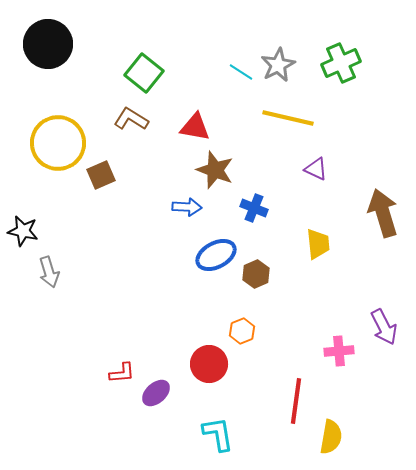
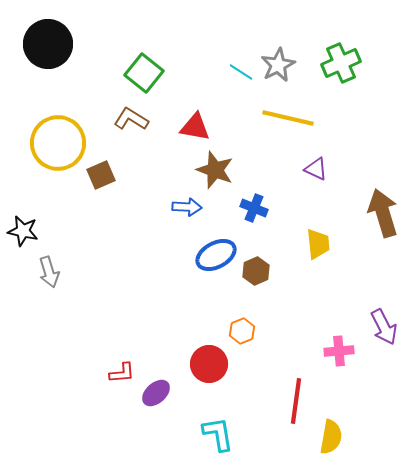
brown hexagon: moved 3 px up
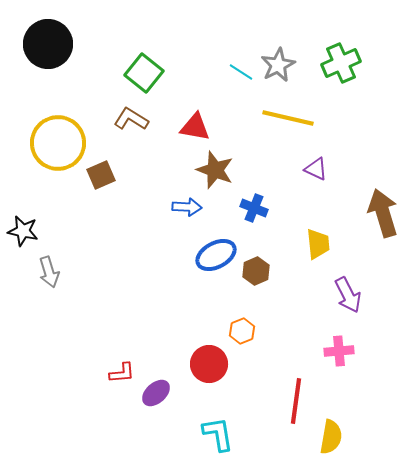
purple arrow: moved 36 px left, 32 px up
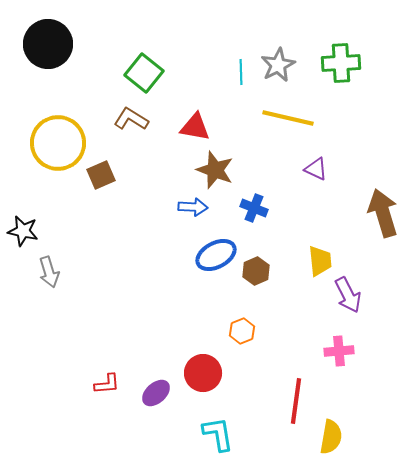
green cross: rotated 21 degrees clockwise
cyan line: rotated 55 degrees clockwise
blue arrow: moved 6 px right
yellow trapezoid: moved 2 px right, 17 px down
red circle: moved 6 px left, 9 px down
red L-shape: moved 15 px left, 11 px down
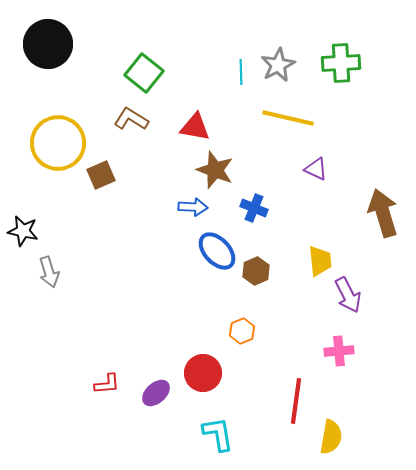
blue ellipse: moved 1 px right, 4 px up; rotated 75 degrees clockwise
